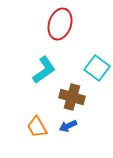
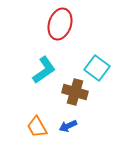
brown cross: moved 3 px right, 5 px up
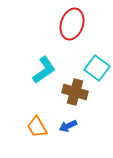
red ellipse: moved 12 px right
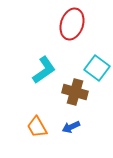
blue arrow: moved 3 px right, 1 px down
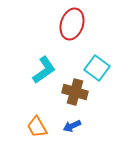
blue arrow: moved 1 px right, 1 px up
